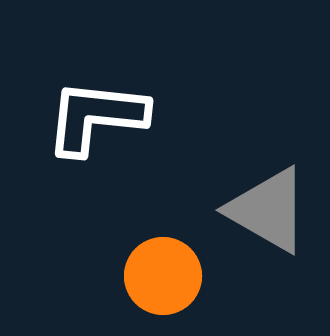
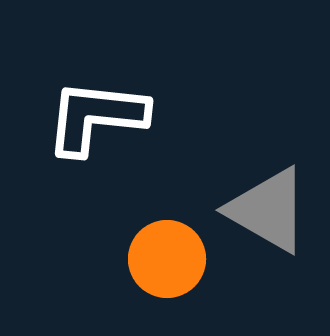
orange circle: moved 4 px right, 17 px up
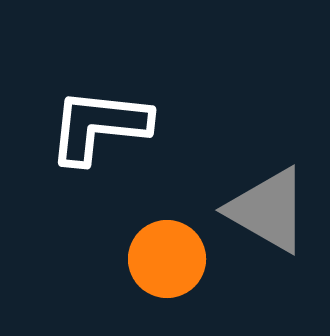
white L-shape: moved 3 px right, 9 px down
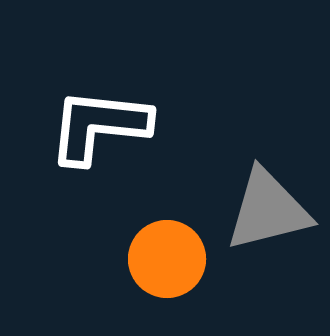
gray triangle: rotated 44 degrees counterclockwise
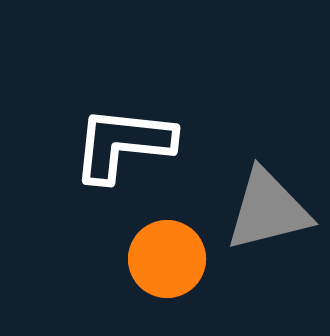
white L-shape: moved 24 px right, 18 px down
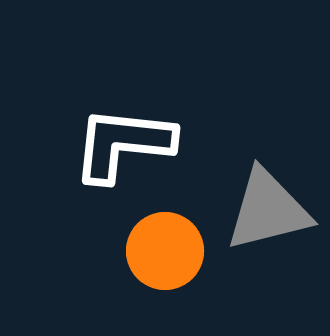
orange circle: moved 2 px left, 8 px up
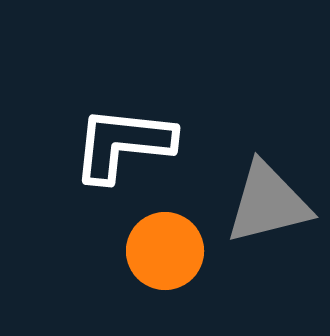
gray triangle: moved 7 px up
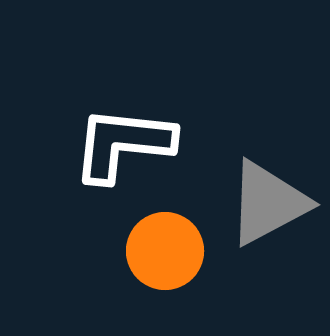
gray triangle: rotated 14 degrees counterclockwise
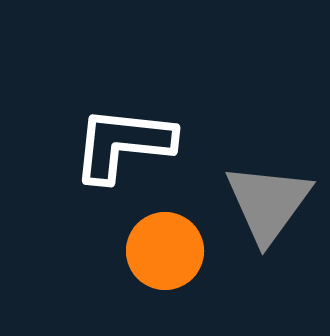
gray triangle: rotated 26 degrees counterclockwise
